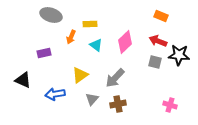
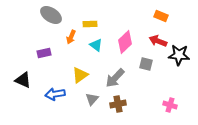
gray ellipse: rotated 15 degrees clockwise
gray square: moved 9 px left, 2 px down
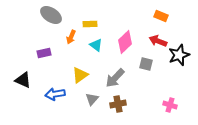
black star: rotated 25 degrees counterclockwise
